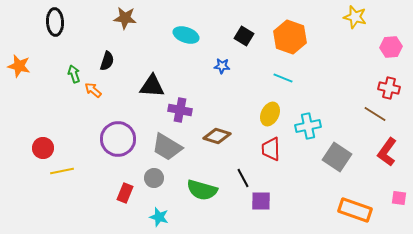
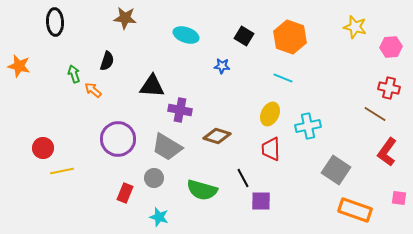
yellow star: moved 10 px down
gray square: moved 1 px left, 13 px down
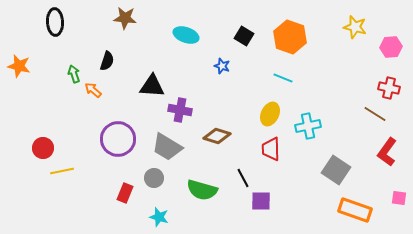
blue star: rotated 14 degrees clockwise
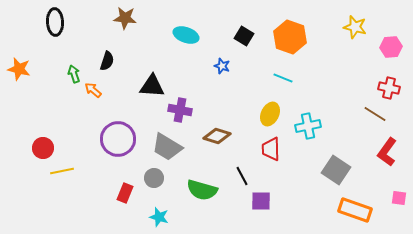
orange star: moved 3 px down
black line: moved 1 px left, 2 px up
